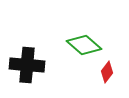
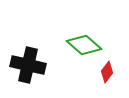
black cross: moved 1 px right; rotated 8 degrees clockwise
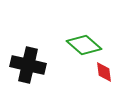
red diamond: moved 3 px left; rotated 45 degrees counterclockwise
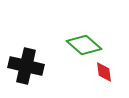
black cross: moved 2 px left, 1 px down
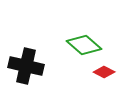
red diamond: rotated 55 degrees counterclockwise
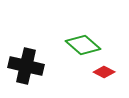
green diamond: moved 1 px left
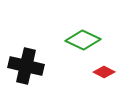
green diamond: moved 5 px up; rotated 16 degrees counterclockwise
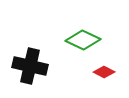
black cross: moved 4 px right
